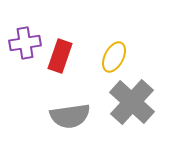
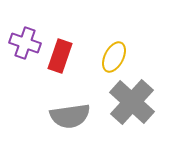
purple cross: rotated 28 degrees clockwise
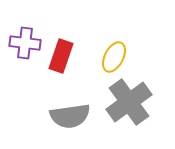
purple cross: rotated 12 degrees counterclockwise
red rectangle: moved 1 px right
gray cross: moved 3 px left; rotated 12 degrees clockwise
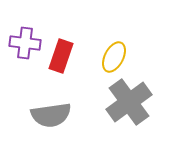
gray semicircle: moved 19 px left, 1 px up
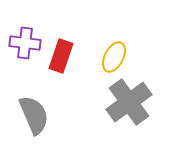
gray semicircle: moved 17 px left; rotated 105 degrees counterclockwise
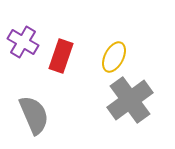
purple cross: moved 2 px left, 1 px up; rotated 24 degrees clockwise
gray cross: moved 1 px right, 2 px up
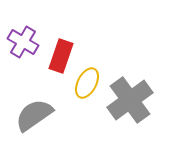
yellow ellipse: moved 27 px left, 26 px down
gray semicircle: rotated 102 degrees counterclockwise
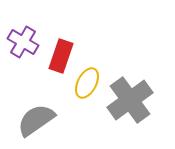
gray semicircle: moved 2 px right, 5 px down
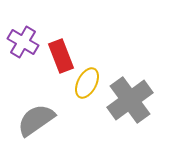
red rectangle: rotated 40 degrees counterclockwise
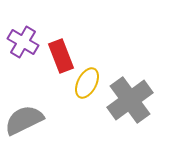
gray semicircle: moved 12 px left; rotated 9 degrees clockwise
